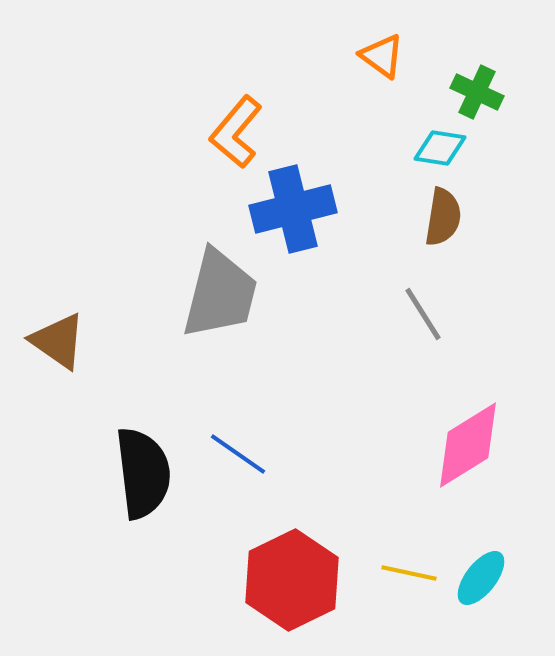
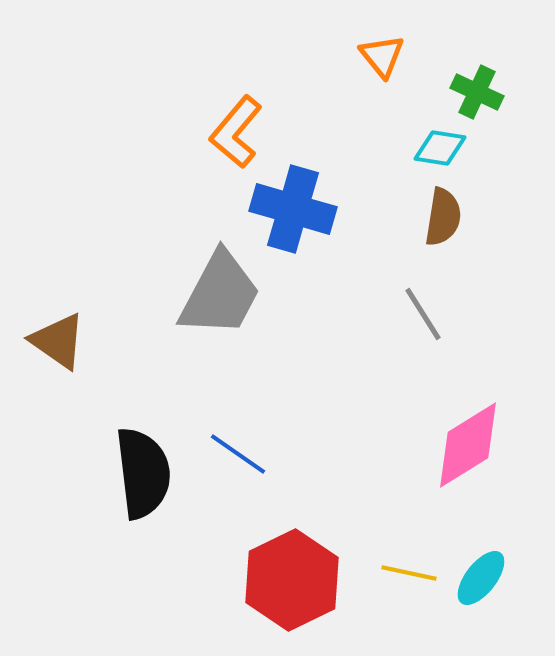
orange triangle: rotated 15 degrees clockwise
blue cross: rotated 30 degrees clockwise
gray trapezoid: rotated 14 degrees clockwise
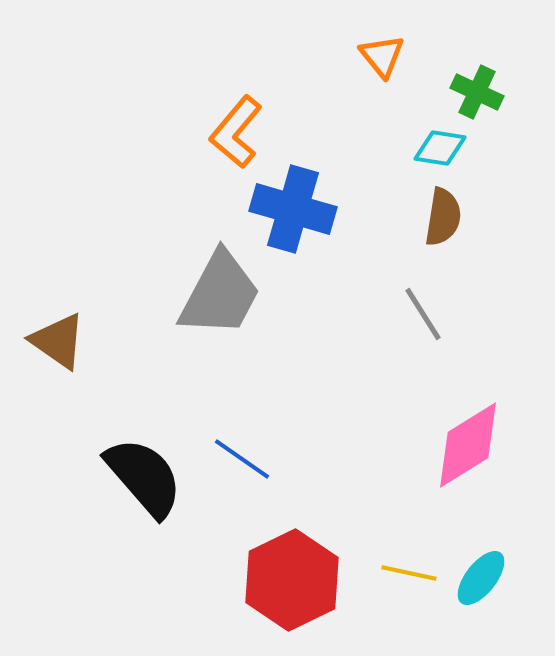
blue line: moved 4 px right, 5 px down
black semicircle: moved 1 px right, 4 px down; rotated 34 degrees counterclockwise
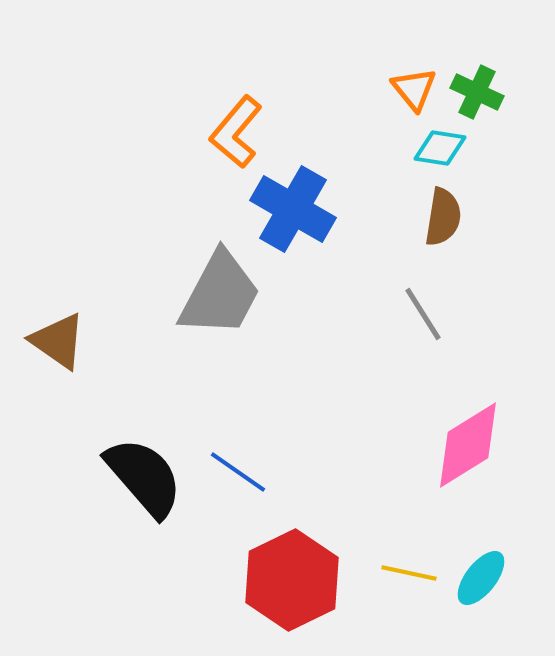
orange triangle: moved 32 px right, 33 px down
blue cross: rotated 14 degrees clockwise
blue line: moved 4 px left, 13 px down
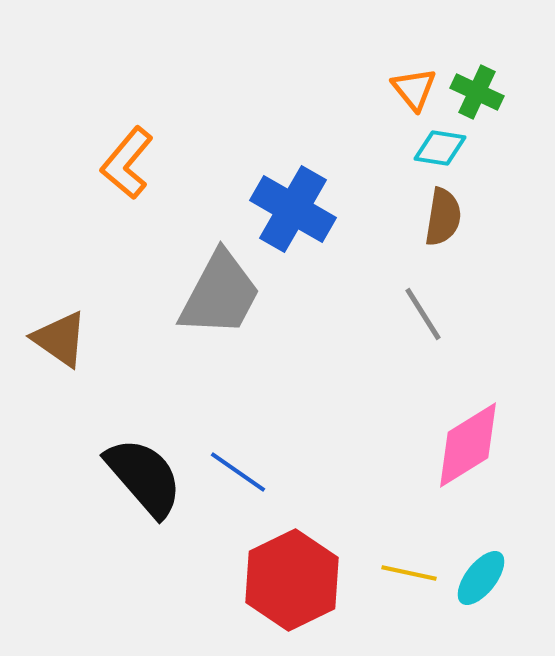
orange L-shape: moved 109 px left, 31 px down
brown triangle: moved 2 px right, 2 px up
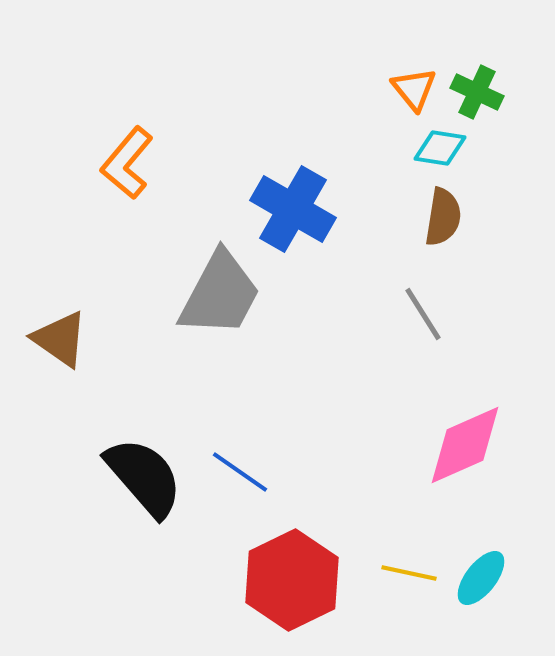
pink diamond: moved 3 px left; rotated 8 degrees clockwise
blue line: moved 2 px right
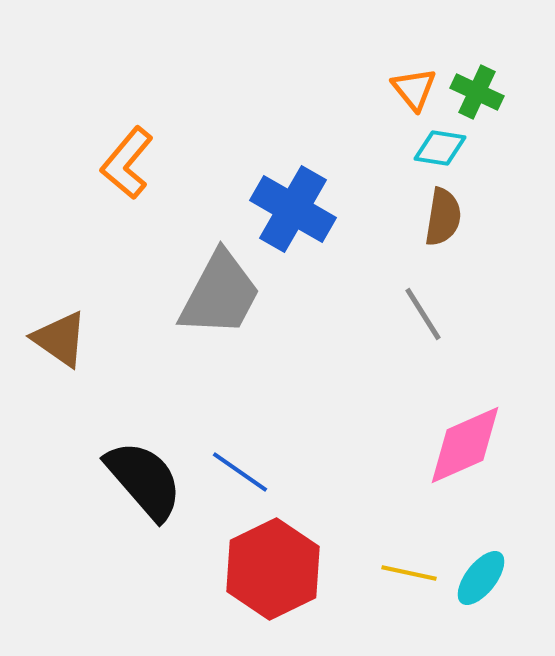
black semicircle: moved 3 px down
red hexagon: moved 19 px left, 11 px up
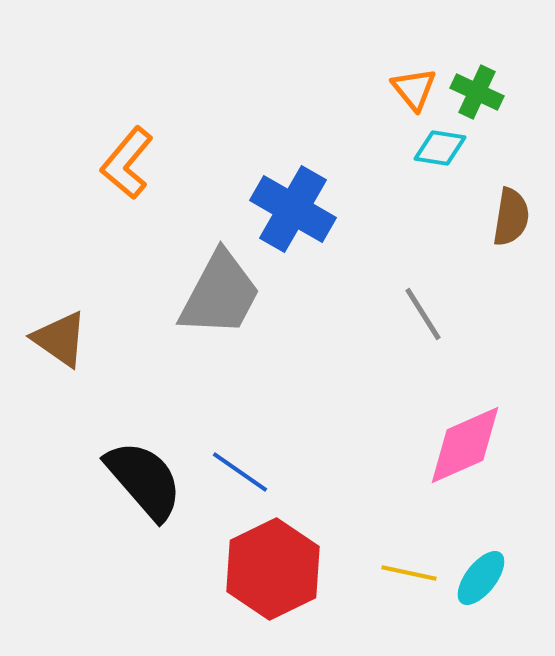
brown semicircle: moved 68 px right
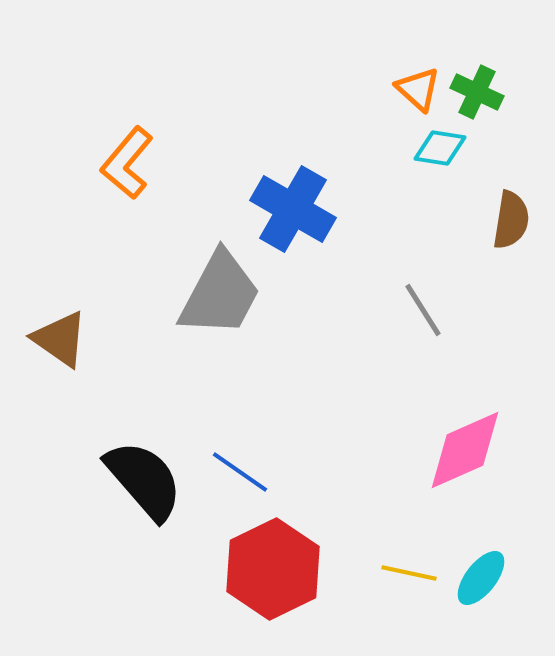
orange triangle: moved 4 px right; rotated 9 degrees counterclockwise
brown semicircle: moved 3 px down
gray line: moved 4 px up
pink diamond: moved 5 px down
